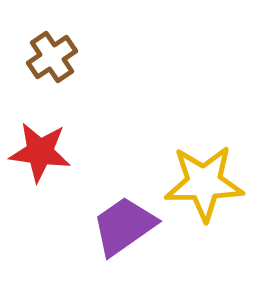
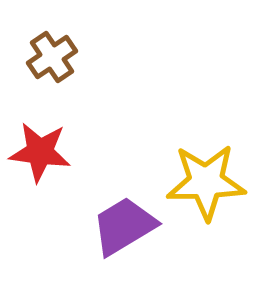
yellow star: moved 2 px right, 1 px up
purple trapezoid: rotated 4 degrees clockwise
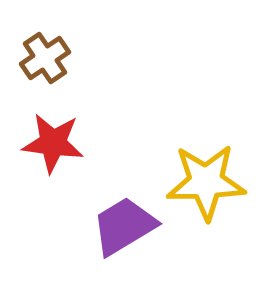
brown cross: moved 7 px left, 1 px down
red star: moved 13 px right, 9 px up
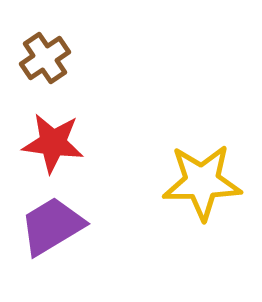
yellow star: moved 4 px left
purple trapezoid: moved 72 px left
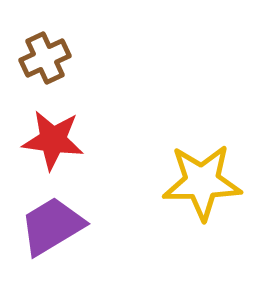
brown cross: rotated 9 degrees clockwise
red star: moved 3 px up
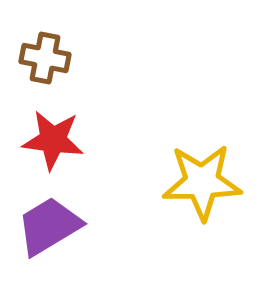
brown cross: rotated 36 degrees clockwise
purple trapezoid: moved 3 px left
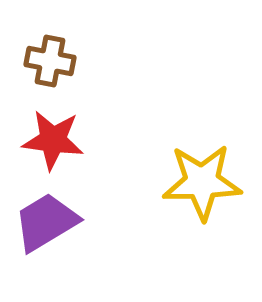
brown cross: moved 5 px right, 3 px down
purple trapezoid: moved 3 px left, 4 px up
